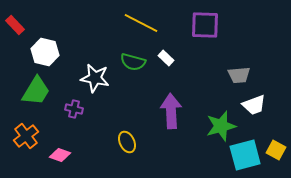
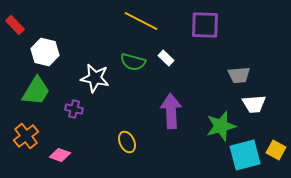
yellow line: moved 2 px up
white trapezoid: moved 1 px up; rotated 15 degrees clockwise
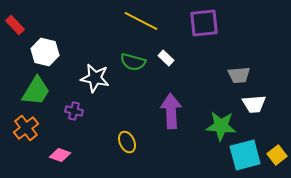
purple square: moved 1 px left, 2 px up; rotated 8 degrees counterclockwise
purple cross: moved 2 px down
green star: rotated 20 degrees clockwise
orange cross: moved 8 px up
yellow square: moved 1 px right, 5 px down; rotated 24 degrees clockwise
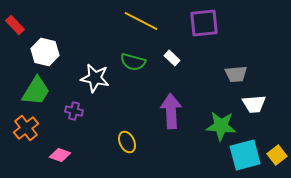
white rectangle: moved 6 px right
gray trapezoid: moved 3 px left, 1 px up
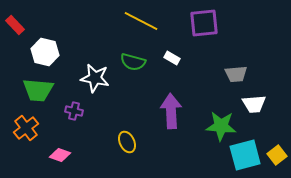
white rectangle: rotated 14 degrees counterclockwise
green trapezoid: moved 2 px right, 1 px up; rotated 64 degrees clockwise
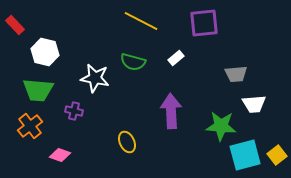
white rectangle: moved 4 px right; rotated 70 degrees counterclockwise
orange cross: moved 4 px right, 2 px up
